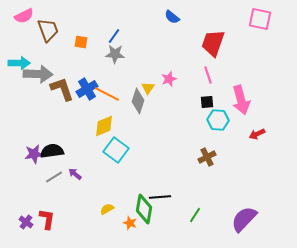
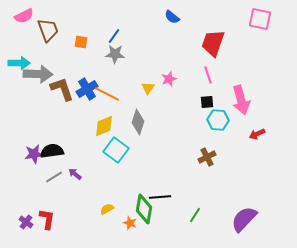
gray diamond: moved 21 px down
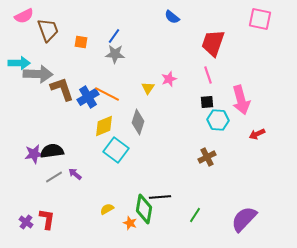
blue cross: moved 1 px right, 8 px down
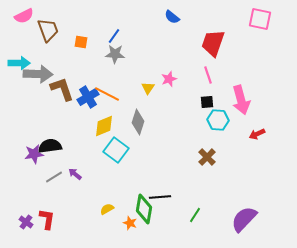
black semicircle: moved 2 px left, 5 px up
brown cross: rotated 18 degrees counterclockwise
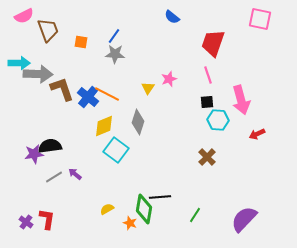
blue cross: rotated 20 degrees counterclockwise
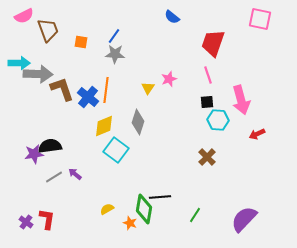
orange line: moved 1 px left, 4 px up; rotated 70 degrees clockwise
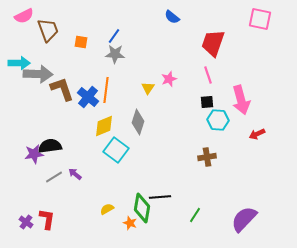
brown cross: rotated 36 degrees clockwise
green diamond: moved 2 px left, 1 px up
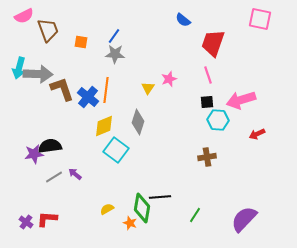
blue semicircle: moved 11 px right, 3 px down
cyan arrow: moved 5 px down; rotated 105 degrees clockwise
pink arrow: rotated 88 degrees clockwise
red L-shape: rotated 95 degrees counterclockwise
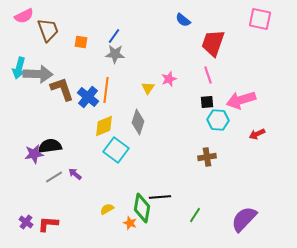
red L-shape: moved 1 px right, 5 px down
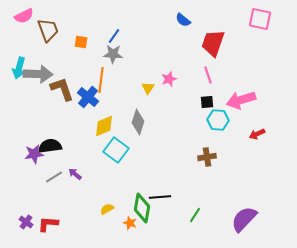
gray star: moved 2 px left
orange line: moved 5 px left, 10 px up
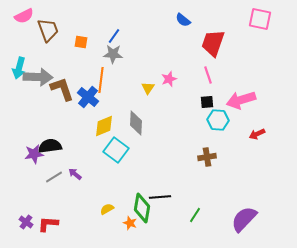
gray arrow: moved 3 px down
gray diamond: moved 2 px left, 1 px down; rotated 15 degrees counterclockwise
